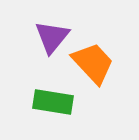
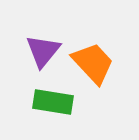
purple triangle: moved 9 px left, 14 px down
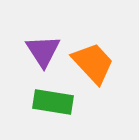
purple triangle: rotated 12 degrees counterclockwise
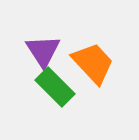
green rectangle: moved 2 px right, 15 px up; rotated 36 degrees clockwise
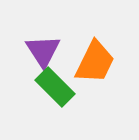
orange trapezoid: moved 2 px right, 1 px up; rotated 69 degrees clockwise
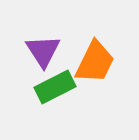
green rectangle: rotated 72 degrees counterclockwise
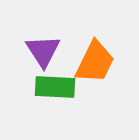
green rectangle: rotated 30 degrees clockwise
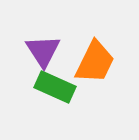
green rectangle: rotated 21 degrees clockwise
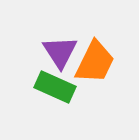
purple triangle: moved 17 px right, 1 px down
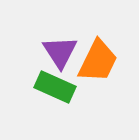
orange trapezoid: moved 3 px right, 1 px up
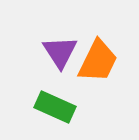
green rectangle: moved 20 px down
